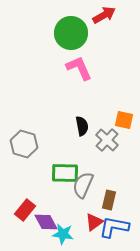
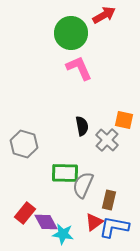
red rectangle: moved 3 px down
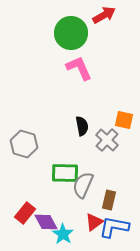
cyan star: rotated 25 degrees clockwise
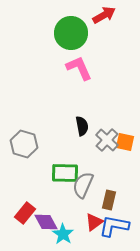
orange square: moved 1 px right, 22 px down
blue L-shape: moved 1 px up
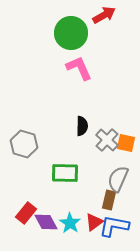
black semicircle: rotated 12 degrees clockwise
orange square: moved 1 px right, 1 px down
gray semicircle: moved 35 px right, 6 px up
red rectangle: moved 1 px right
cyan star: moved 7 px right, 11 px up
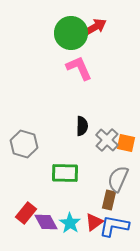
red arrow: moved 9 px left, 12 px down
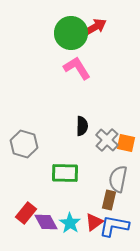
pink L-shape: moved 2 px left; rotated 8 degrees counterclockwise
gray semicircle: rotated 12 degrees counterclockwise
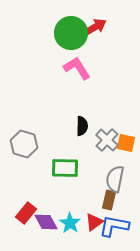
green rectangle: moved 5 px up
gray semicircle: moved 3 px left
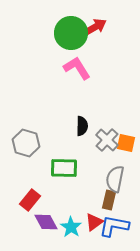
gray hexagon: moved 2 px right, 1 px up
green rectangle: moved 1 px left
red rectangle: moved 4 px right, 13 px up
cyan star: moved 1 px right, 4 px down
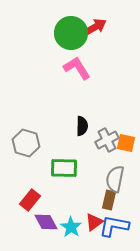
gray cross: rotated 20 degrees clockwise
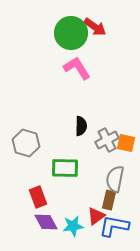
red arrow: rotated 65 degrees clockwise
black semicircle: moved 1 px left
green rectangle: moved 1 px right
red rectangle: moved 8 px right, 3 px up; rotated 60 degrees counterclockwise
red triangle: moved 2 px right, 6 px up
cyan star: moved 2 px right, 1 px up; rotated 30 degrees clockwise
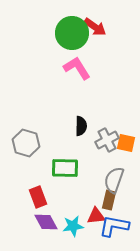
green circle: moved 1 px right
gray semicircle: moved 1 px left, 1 px down; rotated 8 degrees clockwise
red triangle: rotated 30 degrees clockwise
